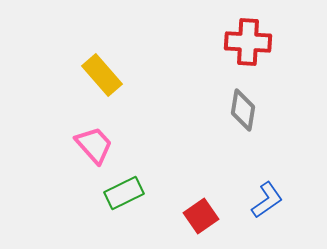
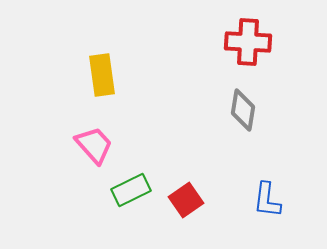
yellow rectangle: rotated 33 degrees clockwise
green rectangle: moved 7 px right, 3 px up
blue L-shape: rotated 132 degrees clockwise
red square: moved 15 px left, 16 px up
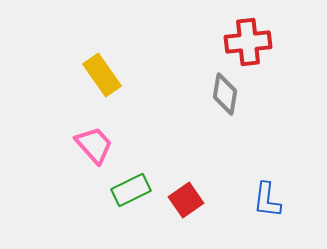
red cross: rotated 9 degrees counterclockwise
yellow rectangle: rotated 27 degrees counterclockwise
gray diamond: moved 18 px left, 16 px up
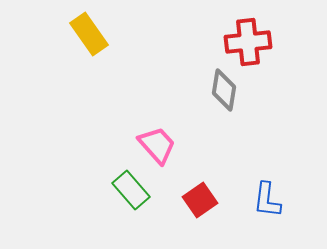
yellow rectangle: moved 13 px left, 41 px up
gray diamond: moved 1 px left, 4 px up
pink trapezoid: moved 63 px right
green rectangle: rotated 75 degrees clockwise
red square: moved 14 px right
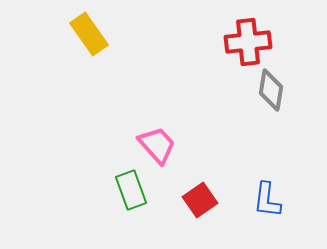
gray diamond: moved 47 px right
green rectangle: rotated 21 degrees clockwise
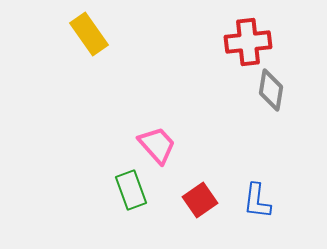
blue L-shape: moved 10 px left, 1 px down
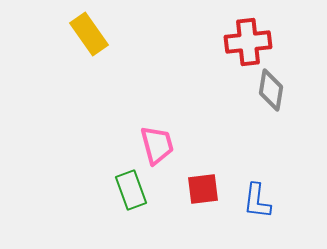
pink trapezoid: rotated 27 degrees clockwise
red square: moved 3 px right, 11 px up; rotated 28 degrees clockwise
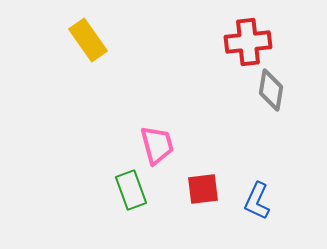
yellow rectangle: moved 1 px left, 6 px down
blue L-shape: rotated 18 degrees clockwise
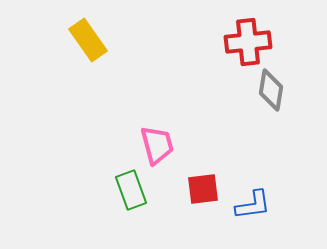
blue L-shape: moved 4 px left, 4 px down; rotated 123 degrees counterclockwise
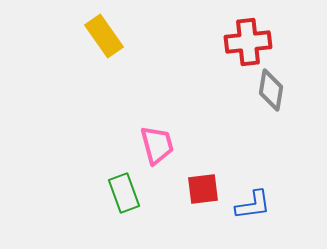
yellow rectangle: moved 16 px right, 4 px up
green rectangle: moved 7 px left, 3 px down
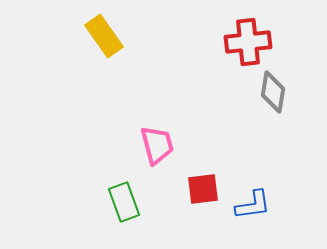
gray diamond: moved 2 px right, 2 px down
green rectangle: moved 9 px down
